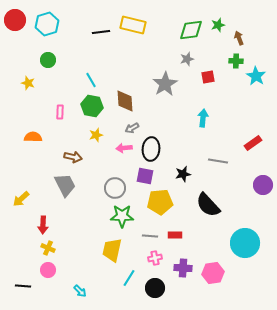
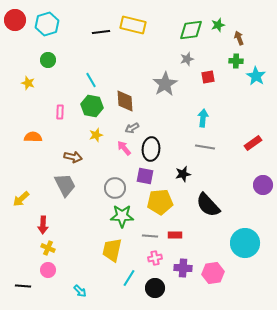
pink arrow at (124, 148): rotated 56 degrees clockwise
gray line at (218, 161): moved 13 px left, 14 px up
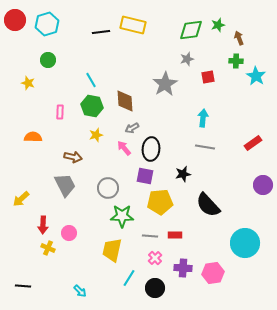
gray circle at (115, 188): moved 7 px left
pink cross at (155, 258): rotated 32 degrees counterclockwise
pink circle at (48, 270): moved 21 px right, 37 px up
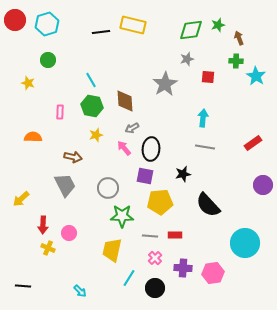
red square at (208, 77): rotated 16 degrees clockwise
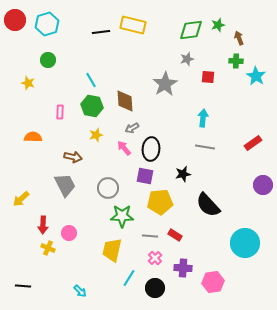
red rectangle at (175, 235): rotated 32 degrees clockwise
pink hexagon at (213, 273): moved 9 px down
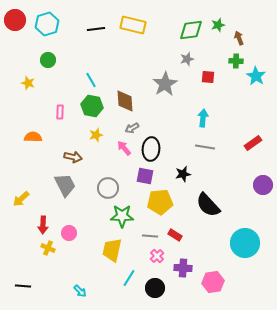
black line at (101, 32): moved 5 px left, 3 px up
pink cross at (155, 258): moved 2 px right, 2 px up
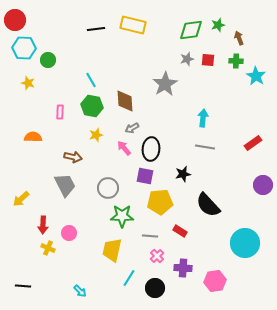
cyan hexagon at (47, 24): moved 23 px left, 24 px down; rotated 20 degrees clockwise
red square at (208, 77): moved 17 px up
red rectangle at (175, 235): moved 5 px right, 4 px up
pink hexagon at (213, 282): moved 2 px right, 1 px up
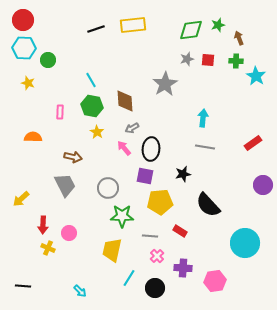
red circle at (15, 20): moved 8 px right
yellow rectangle at (133, 25): rotated 20 degrees counterclockwise
black line at (96, 29): rotated 12 degrees counterclockwise
yellow star at (96, 135): moved 1 px right, 3 px up; rotated 24 degrees counterclockwise
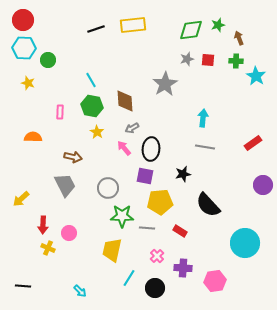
gray line at (150, 236): moved 3 px left, 8 px up
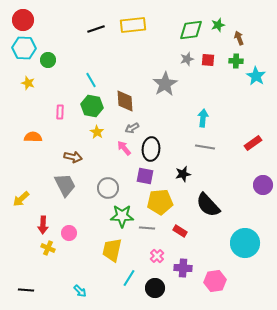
black line at (23, 286): moved 3 px right, 4 px down
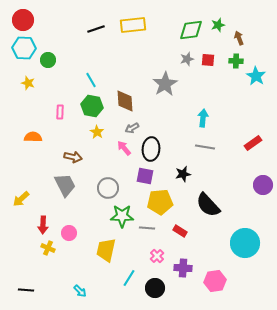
yellow trapezoid at (112, 250): moved 6 px left
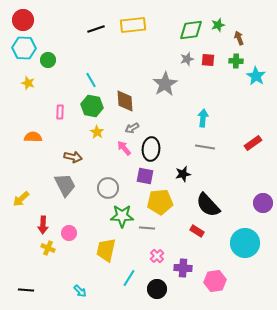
purple circle at (263, 185): moved 18 px down
red rectangle at (180, 231): moved 17 px right
black circle at (155, 288): moved 2 px right, 1 px down
